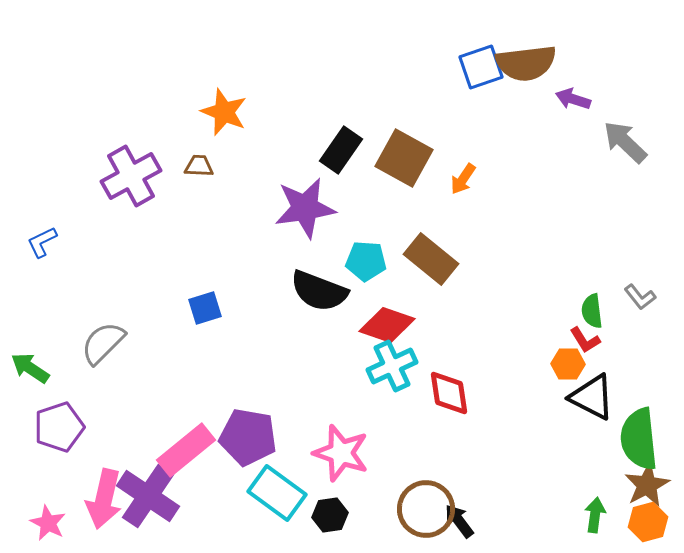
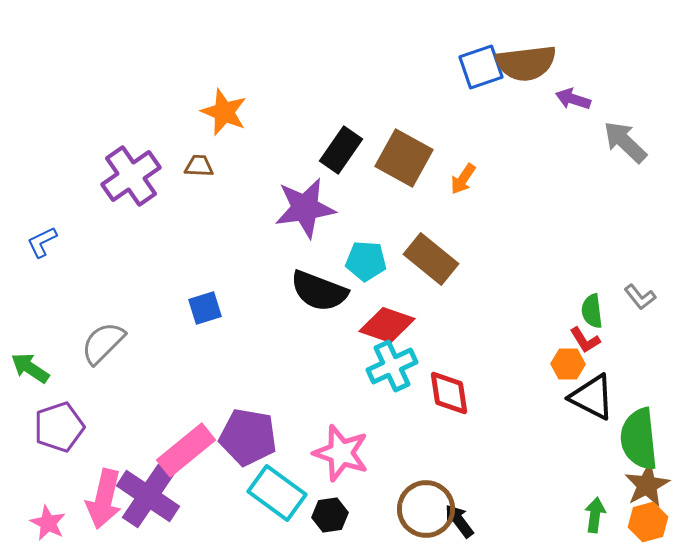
purple cross at (131, 176): rotated 6 degrees counterclockwise
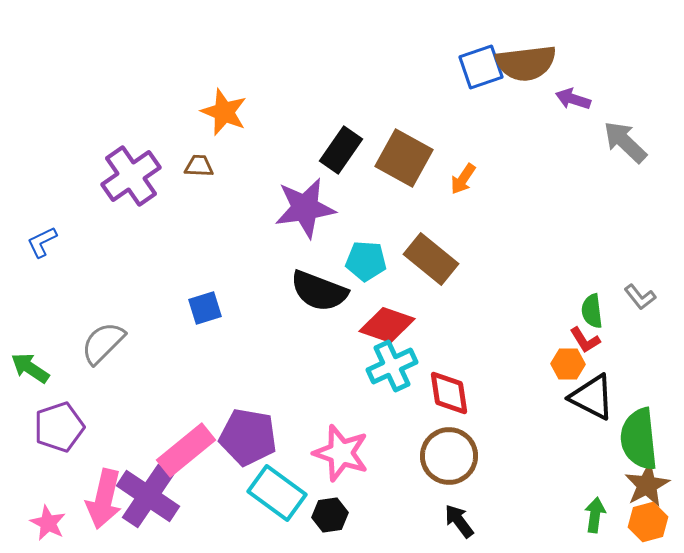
brown circle at (426, 509): moved 23 px right, 53 px up
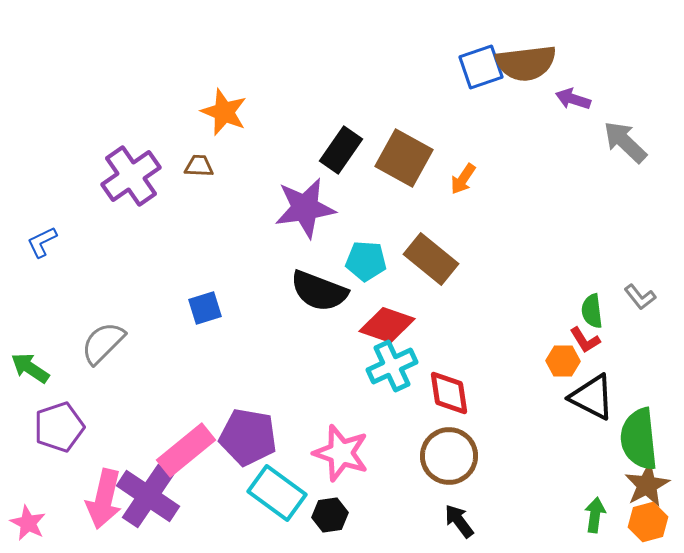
orange hexagon at (568, 364): moved 5 px left, 3 px up
pink star at (48, 523): moved 20 px left
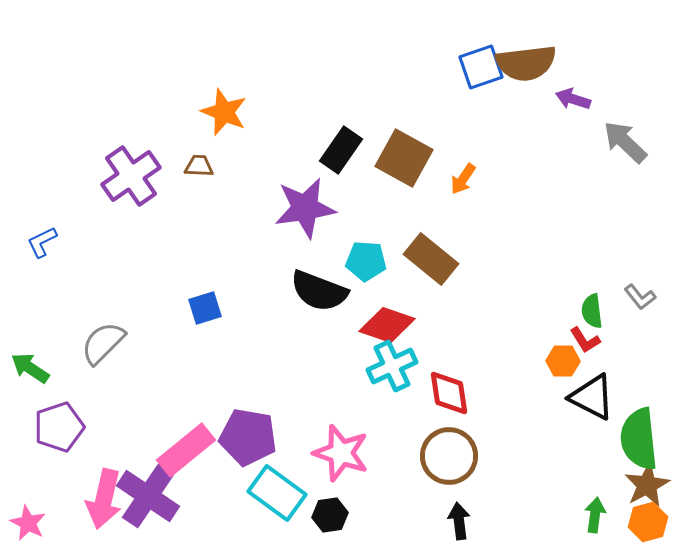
black arrow at (459, 521): rotated 30 degrees clockwise
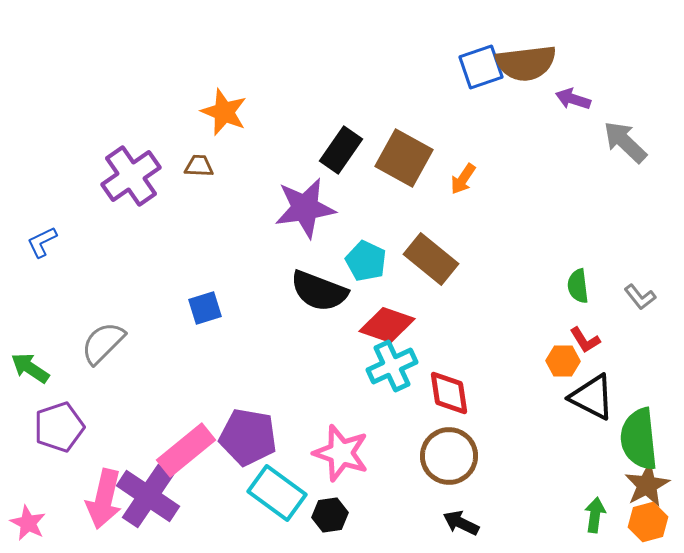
cyan pentagon at (366, 261): rotated 21 degrees clockwise
green semicircle at (592, 311): moved 14 px left, 25 px up
black arrow at (459, 521): moved 2 px right, 2 px down; rotated 57 degrees counterclockwise
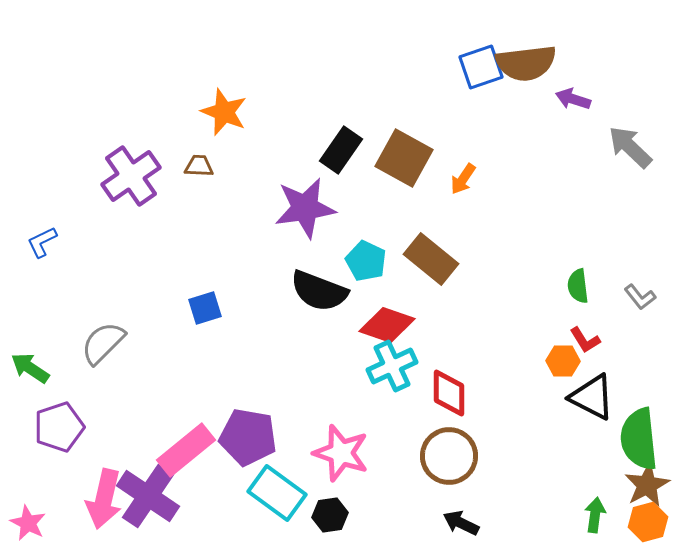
gray arrow at (625, 142): moved 5 px right, 5 px down
red diamond at (449, 393): rotated 9 degrees clockwise
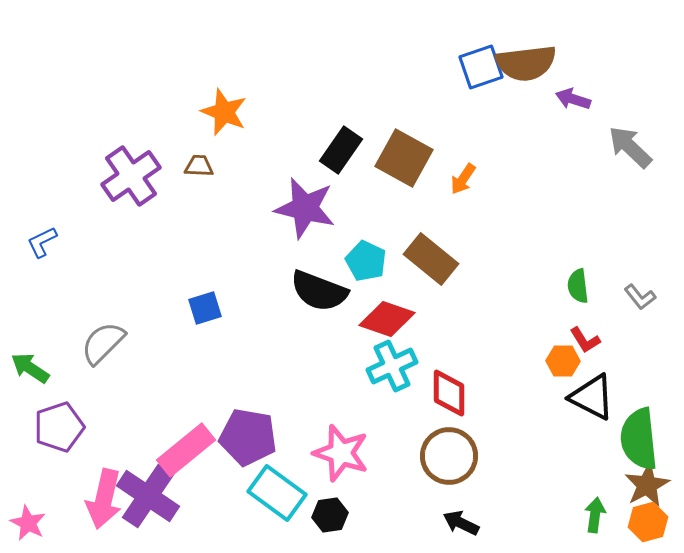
purple star at (305, 208): rotated 22 degrees clockwise
red diamond at (387, 325): moved 6 px up
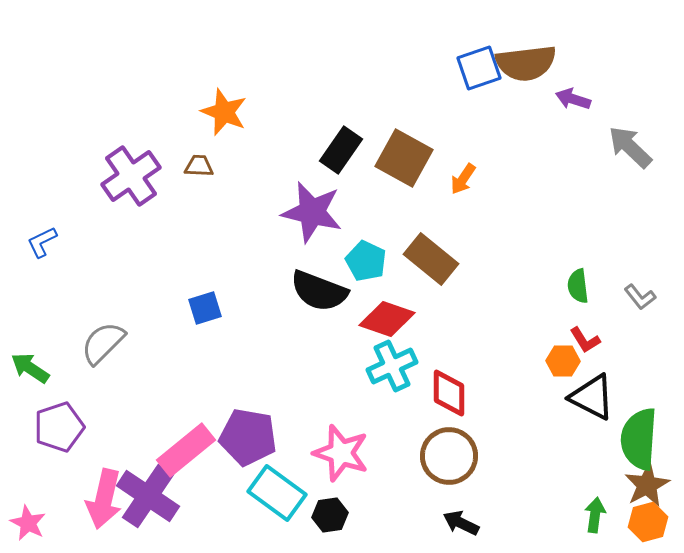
blue square at (481, 67): moved 2 px left, 1 px down
purple star at (305, 208): moved 7 px right, 4 px down
green semicircle at (639, 439): rotated 10 degrees clockwise
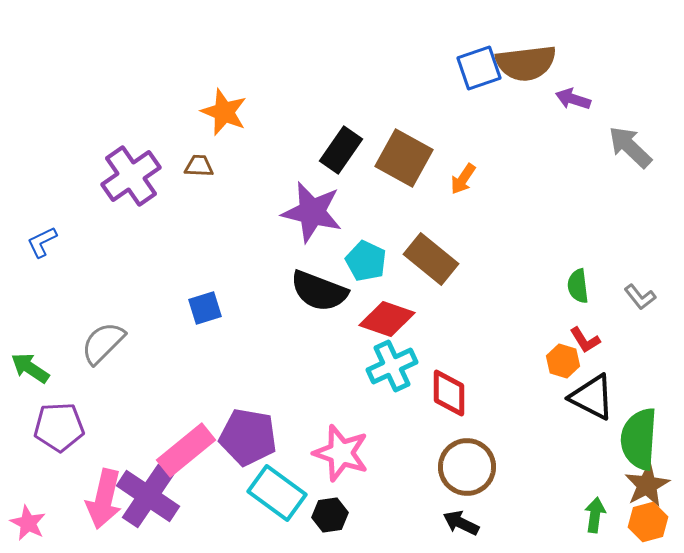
orange hexagon at (563, 361): rotated 16 degrees clockwise
purple pentagon at (59, 427): rotated 15 degrees clockwise
brown circle at (449, 456): moved 18 px right, 11 px down
